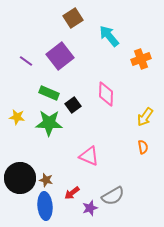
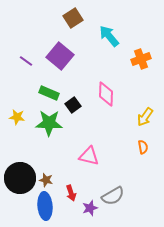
purple square: rotated 12 degrees counterclockwise
pink triangle: rotated 10 degrees counterclockwise
red arrow: moved 1 px left; rotated 70 degrees counterclockwise
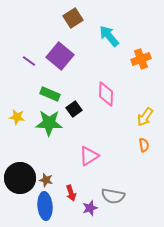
purple line: moved 3 px right
green rectangle: moved 1 px right, 1 px down
black square: moved 1 px right, 4 px down
orange semicircle: moved 1 px right, 2 px up
pink triangle: rotated 45 degrees counterclockwise
gray semicircle: rotated 40 degrees clockwise
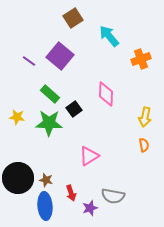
green rectangle: rotated 18 degrees clockwise
yellow arrow: rotated 24 degrees counterclockwise
black circle: moved 2 px left
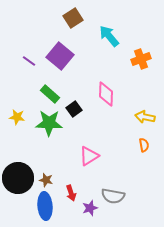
yellow arrow: rotated 90 degrees clockwise
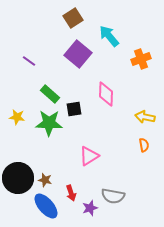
purple square: moved 18 px right, 2 px up
black square: rotated 28 degrees clockwise
brown star: moved 1 px left
blue ellipse: moved 1 px right; rotated 36 degrees counterclockwise
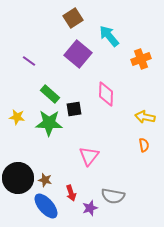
pink triangle: rotated 20 degrees counterclockwise
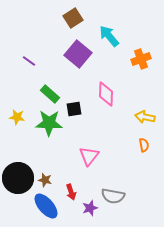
red arrow: moved 1 px up
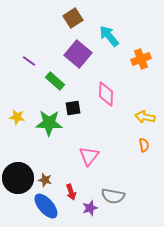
green rectangle: moved 5 px right, 13 px up
black square: moved 1 px left, 1 px up
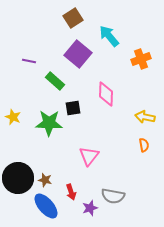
purple line: rotated 24 degrees counterclockwise
yellow star: moved 4 px left; rotated 14 degrees clockwise
